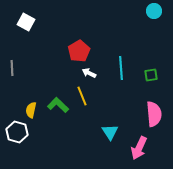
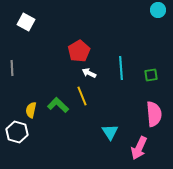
cyan circle: moved 4 px right, 1 px up
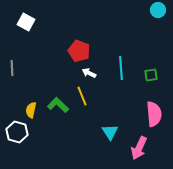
red pentagon: rotated 20 degrees counterclockwise
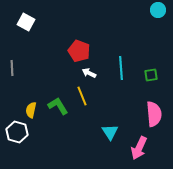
green L-shape: moved 1 px down; rotated 15 degrees clockwise
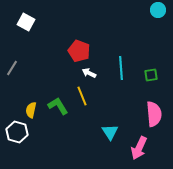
gray line: rotated 35 degrees clockwise
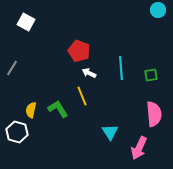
green L-shape: moved 3 px down
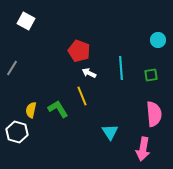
cyan circle: moved 30 px down
white square: moved 1 px up
pink arrow: moved 4 px right, 1 px down; rotated 15 degrees counterclockwise
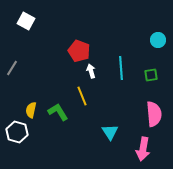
white arrow: moved 2 px right, 2 px up; rotated 48 degrees clockwise
green L-shape: moved 3 px down
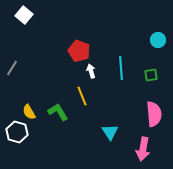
white square: moved 2 px left, 6 px up; rotated 12 degrees clockwise
yellow semicircle: moved 2 px left, 2 px down; rotated 42 degrees counterclockwise
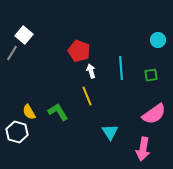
white square: moved 20 px down
gray line: moved 15 px up
yellow line: moved 5 px right
pink semicircle: rotated 60 degrees clockwise
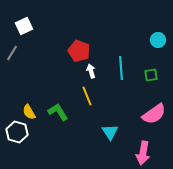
white square: moved 9 px up; rotated 24 degrees clockwise
pink arrow: moved 4 px down
